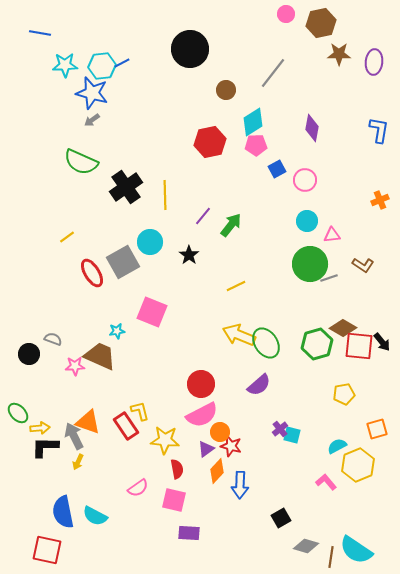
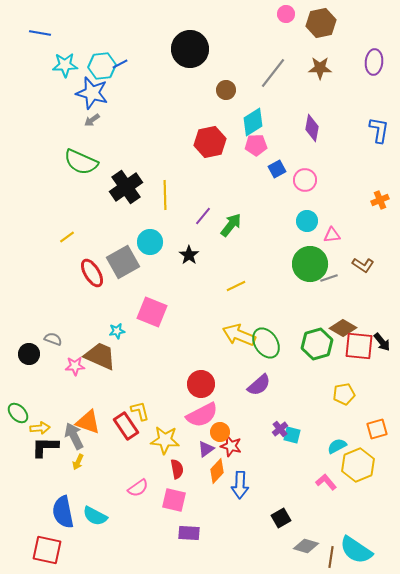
brown star at (339, 54): moved 19 px left, 14 px down
blue line at (122, 63): moved 2 px left, 1 px down
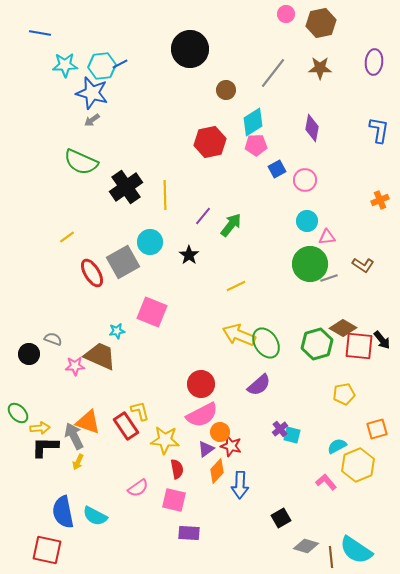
pink triangle at (332, 235): moved 5 px left, 2 px down
black arrow at (382, 342): moved 2 px up
brown line at (331, 557): rotated 15 degrees counterclockwise
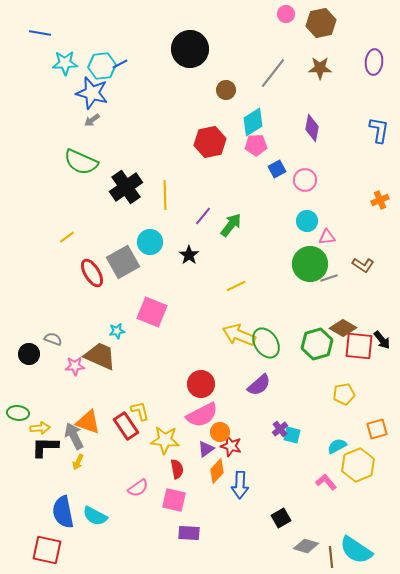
cyan star at (65, 65): moved 2 px up
green ellipse at (18, 413): rotated 40 degrees counterclockwise
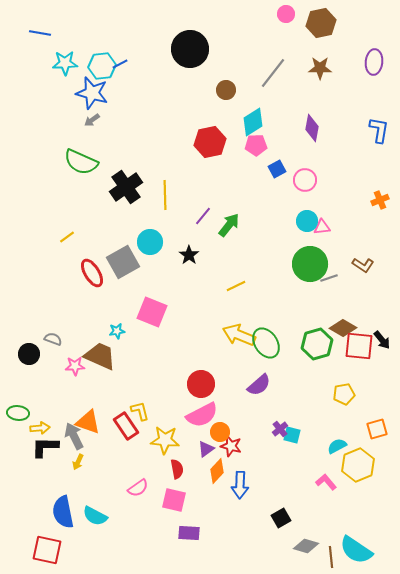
green arrow at (231, 225): moved 2 px left
pink triangle at (327, 237): moved 5 px left, 10 px up
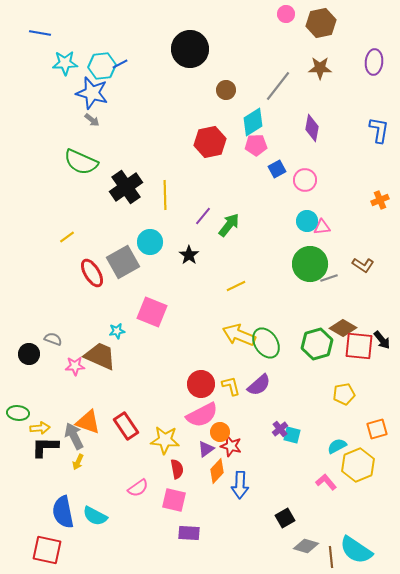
gray line at (273, 73): moved 5 px right, 13 px down
gray arrow at (92, 120): rotated 105 degrees counterclockwise
yellow L-shape at (140, 411): moved 91 px right, 25 px up
black square at (281, 518): moved 4 px right
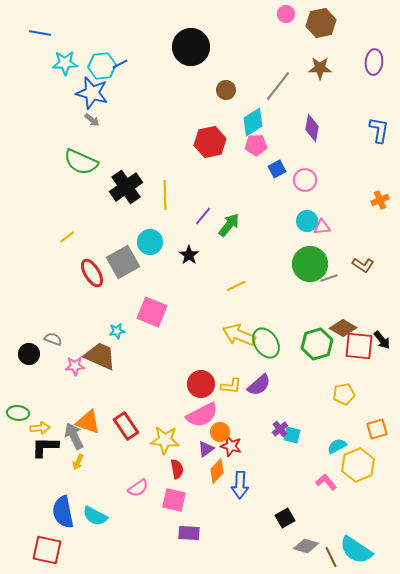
black circle at (190, 49): moved 1 px right, 2 px up
yellow L-shape at (231, 386): rotated 110 degrees clockwise
brown line at (331, 557): rotated 20 degrees counterclockwise
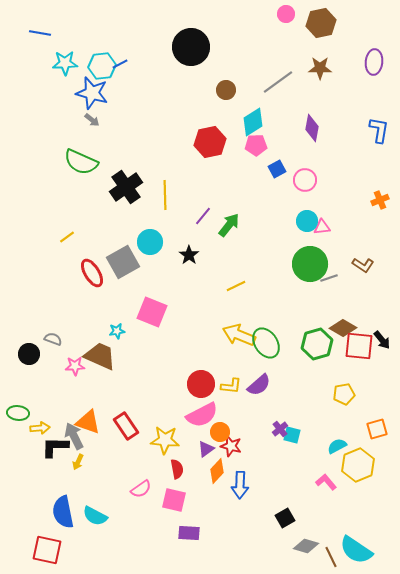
gray line at (278, 86): moved 4 px up; rotated 16 degrees clockwise
black L-shape at (45, 447): moved 10 px right
pink semicircle at (138, 488): moved 3 px right, 1 px down
